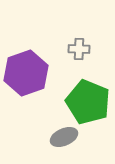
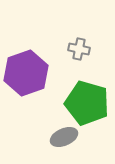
gray cross: rotated 10 degrees clockwise
green pentagon: moved 1 px left, 1 px down; rotated 6 degrees counterclockwise
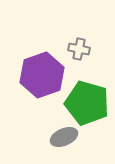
purple hexagon: moved 16 px right, 2 px down
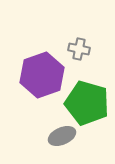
gray ellipse: moved 2 px left, 1 px up
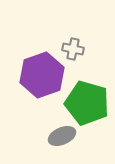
gray cross: moved 6 px left
